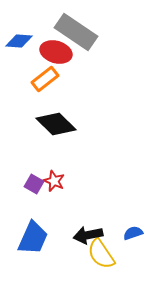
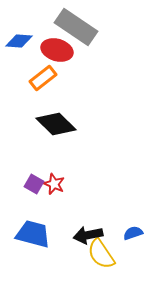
gray rectangle: moved 5 px up
red ellipse: moved 1 px right, 2 px up
orange rectangle: moved 2 px left, 1 px up
red star: moved 3 px down
blue trapezoid: moved 4 px up; rotated 99 degrees counterclockwise
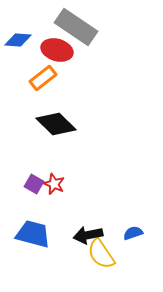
blue diamond: moved 1 px left, 1 px up
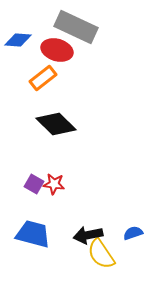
gray rectangle: rotated 9 degrees counterclockwise
red star: rotated 15 degrees counterclockwise
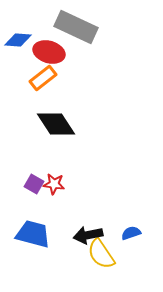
red ellipse: moved 8 px left, 2 px down
black diamond: rotated 12 degrees clockwise
blue semicircle: moved 2 px left
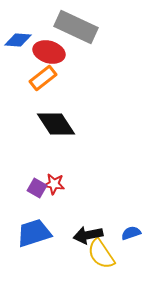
purple square: moved 3 px right, 4 px down
blue trapezoid: moved 1 px right, 1 px up; rotated 33 degrees counterclockwise
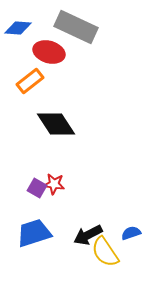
blue diamond: moved 12 px up
orange rectangle: moved 13 px left, 3 px down
black arrow: rotated 16 degrees counterclockwise
yellow semicircle: moved 4 px right, 2 px up
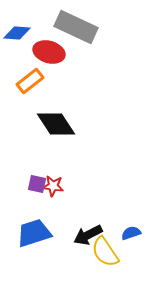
blue diamond: moved 1 px left, 5 px down
red star: moved 1 px left, 2 px down
purple square: moved 4 px up; rotated 18 degrees counterclockwise
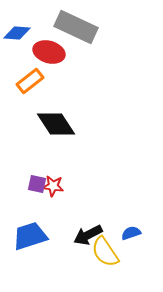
blue trapezoid: moved 4 px left, 3 px down
